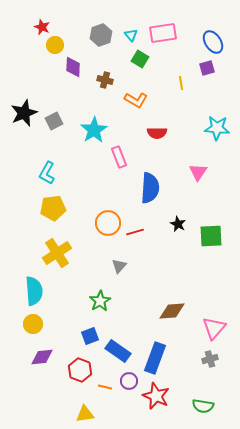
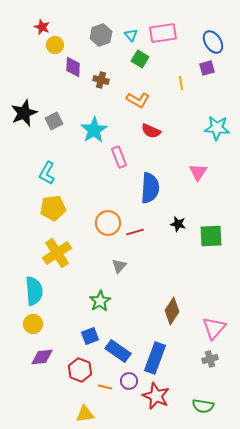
brown cross at (105, 80): moved 4 px left
orange L-shape at (136, 100): moved 2 px right
red semicircle at (157, 133): moved 6 px left, 2 px up; rotated 24 degrees clockwise
black star at (178, 224): rotated 14 degrees counterclockwise
brown diamond at (172, 311): rotated 52 degrees counterclockwise
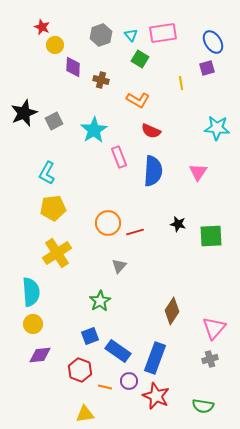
blue semicircle at (150, 188): moved 3 px right, 17 px up
cyan semicircle at (34, 291): moved 3 px left, 1 px down
purple diamond at (42, 357): moved 2 px left, 2 px up
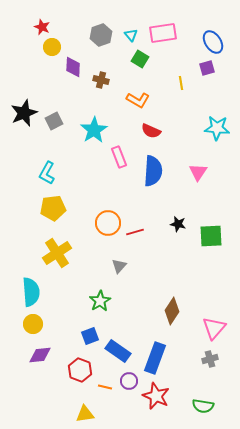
yellow circle at (55, 45): moved 3 px left, 2 px down
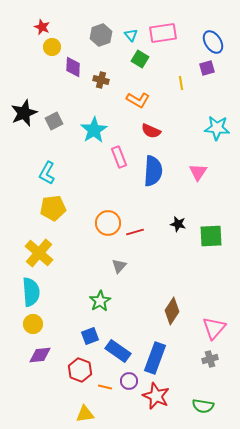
yellow cross at (57, 253): moved 18 px left; rotated 16 degrees counterclockwise
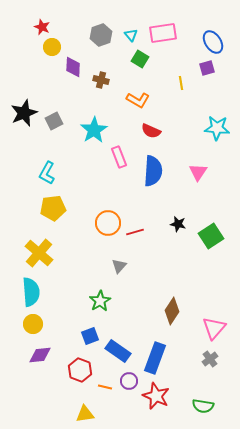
green square at (211, 236): rotated 30 degrees counterclockwise
gray cross at (210, 359): rotated 21 degrees counterclockwise
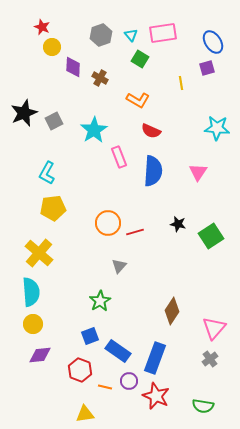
brown cross at (101, 80): moved 1 px left, 2 px up; rotated 14 degrees clockwise
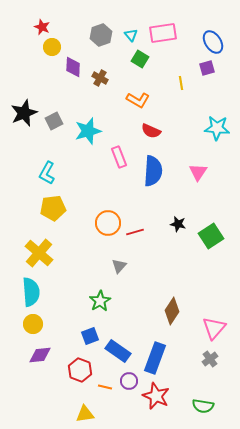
cyan star at (94, 130): moved 6 px left, 1 px down; rotated 16 degrees clockwise
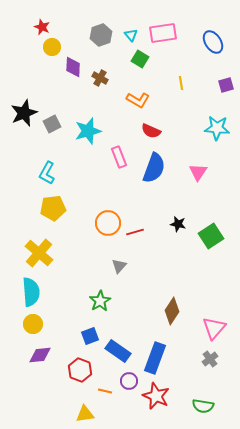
purple square at (207, 68): moved 19 px right, 17 px down
gray square at (54, 121): moved 2 px left, 3 px down
blue semicircle at (153, 171): moved 1 px right, 3 px up; rotated 16 degrees clockwise
orange line at (105, 387): moved 4 px down
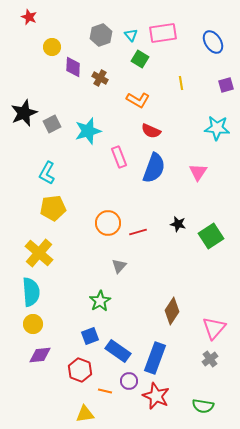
red star at (42, 27): moved 13 px left, 10 px up
red line at (135, 232): moved 3 px right
